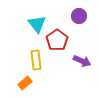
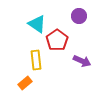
cyan triangle: rotated 18 degrees counterclockwise
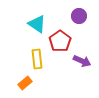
red pentagon: moved 3 px right, 1 px down
yellow rectangle: moved 1 px right, 1 px up
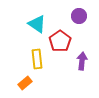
purple arrow: rotated 108 degrees counterclockwise
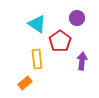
purple circle: moved 2 px left, 2 px down
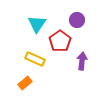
purple circle: moved 2 px down
cyan triangle: rotated 30 degrees clockwise
yellow rectangle: moved 2 px left; rotated 60 degrees counterclockwise
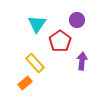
yellow rectangle: moved 4 px down; rotated 24 degrees clockwise
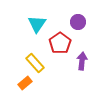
purple circle: moved 1 px right, 2 px down
red pentagon: moved 2 px down
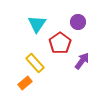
purple arrow: rotated 30 degrees clockwise
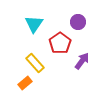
cyan triangle: moved 3 px left
